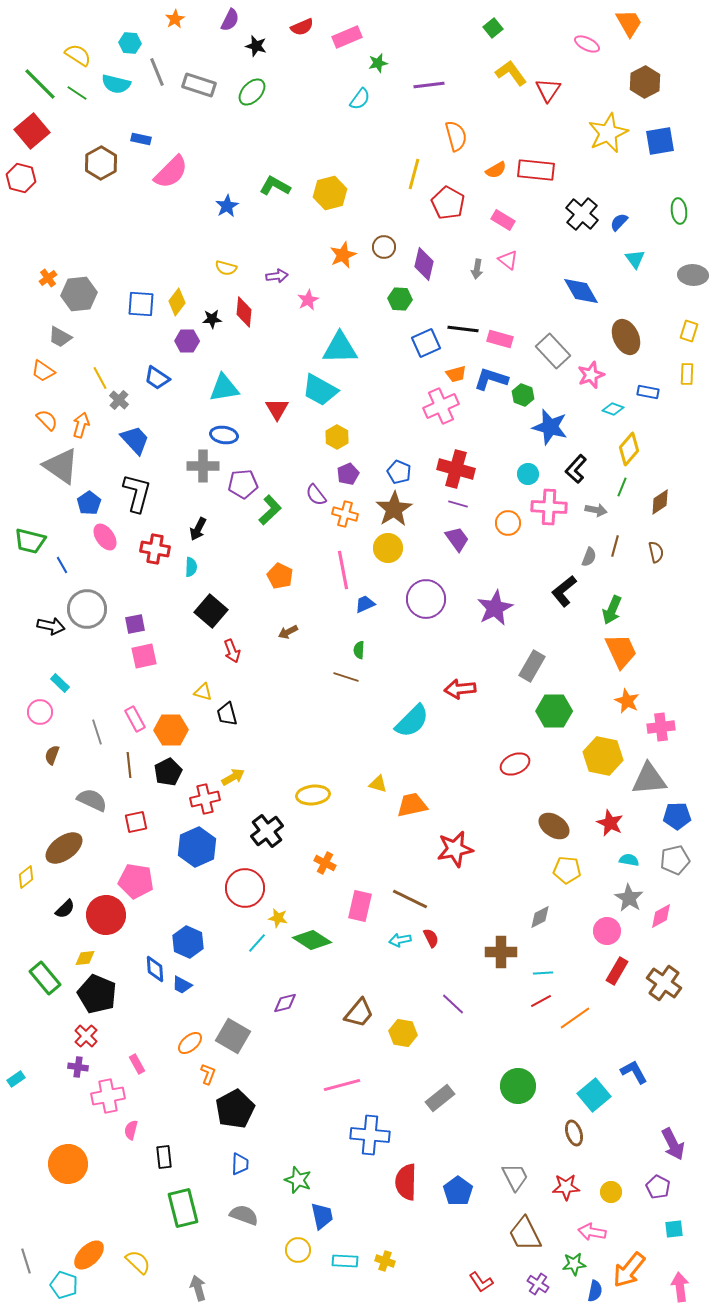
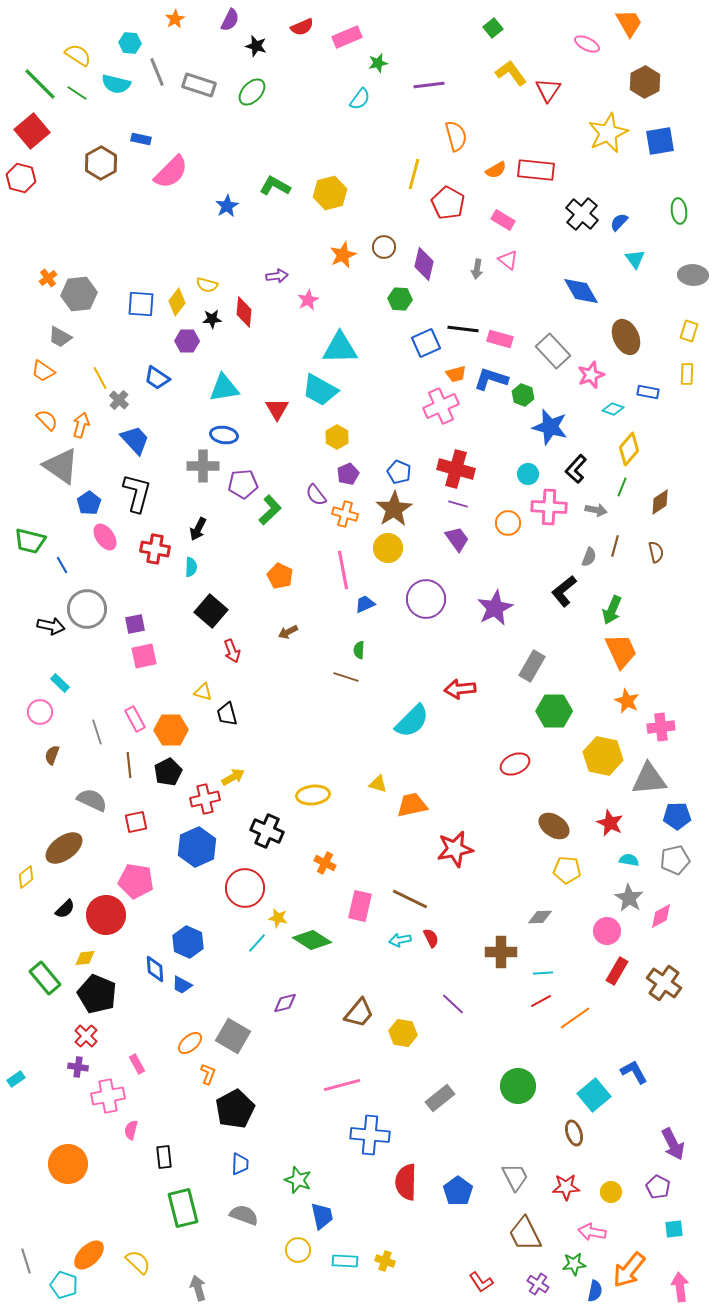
yellow semicircle at (226, 268): moved 19 px left, 17 px down
black cross at (267, 831): rotated 28 degrees counterclockwise
gray diamond at (540, 917): rotated 25 degrees clockwise
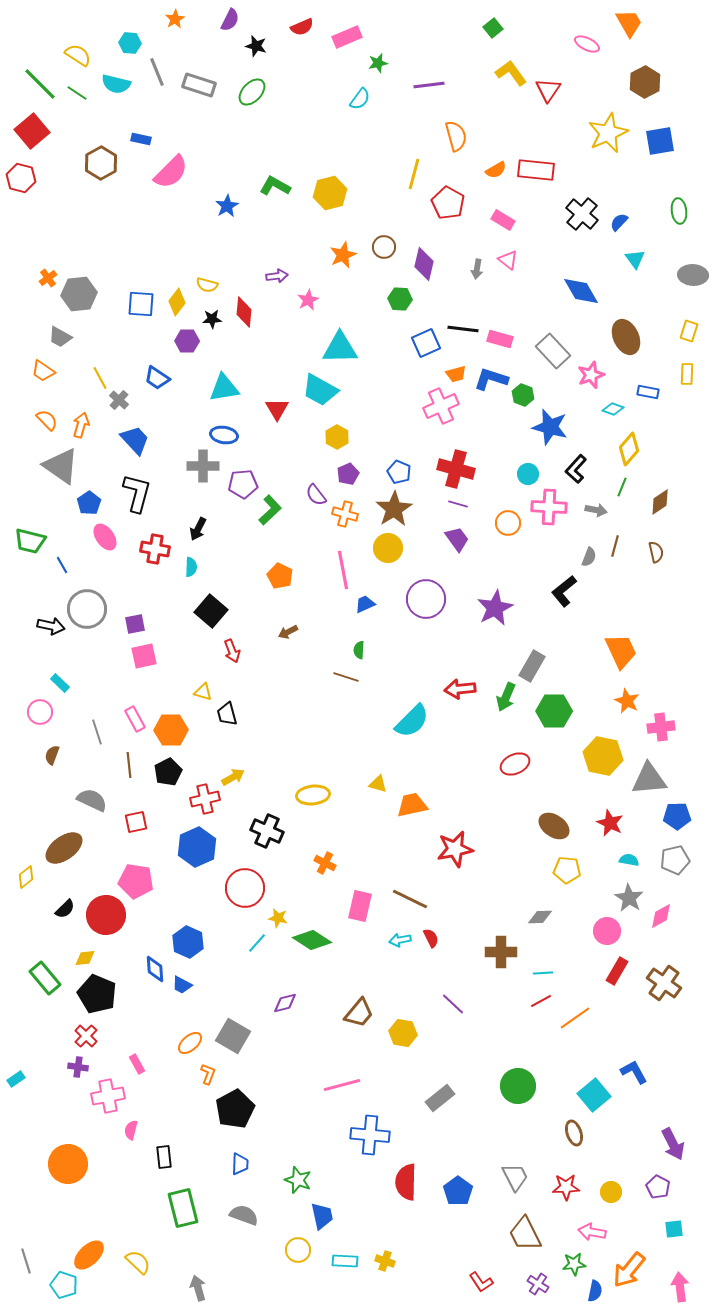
green arrow at (612, 610): moved 106 px left, 87 px down
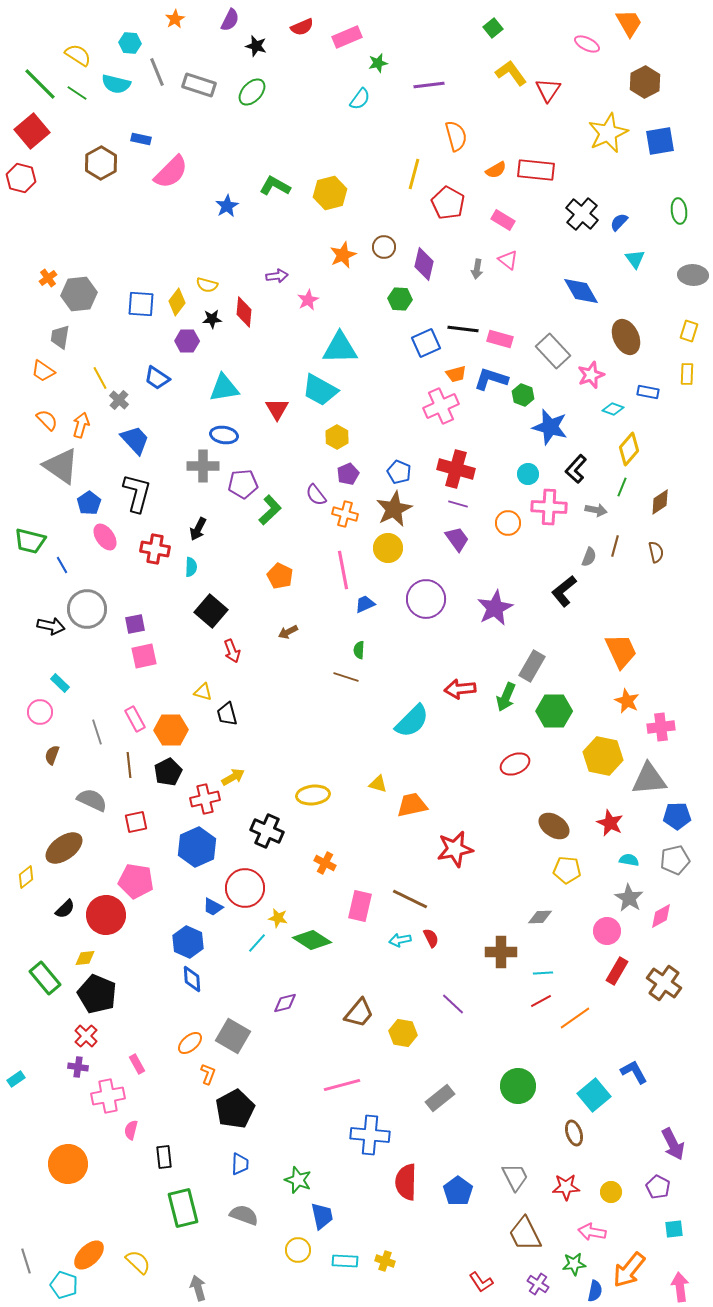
gray trapezoid at (60, 337): rotated 70 degrees clockwise
brown star at (394, 509): rotated 6 degrees clockwise
blue diamond at (155, 969): moved 37 px right, 10 px down
blue trapezoid at (182, 985): moved 31 px right, 78 px up
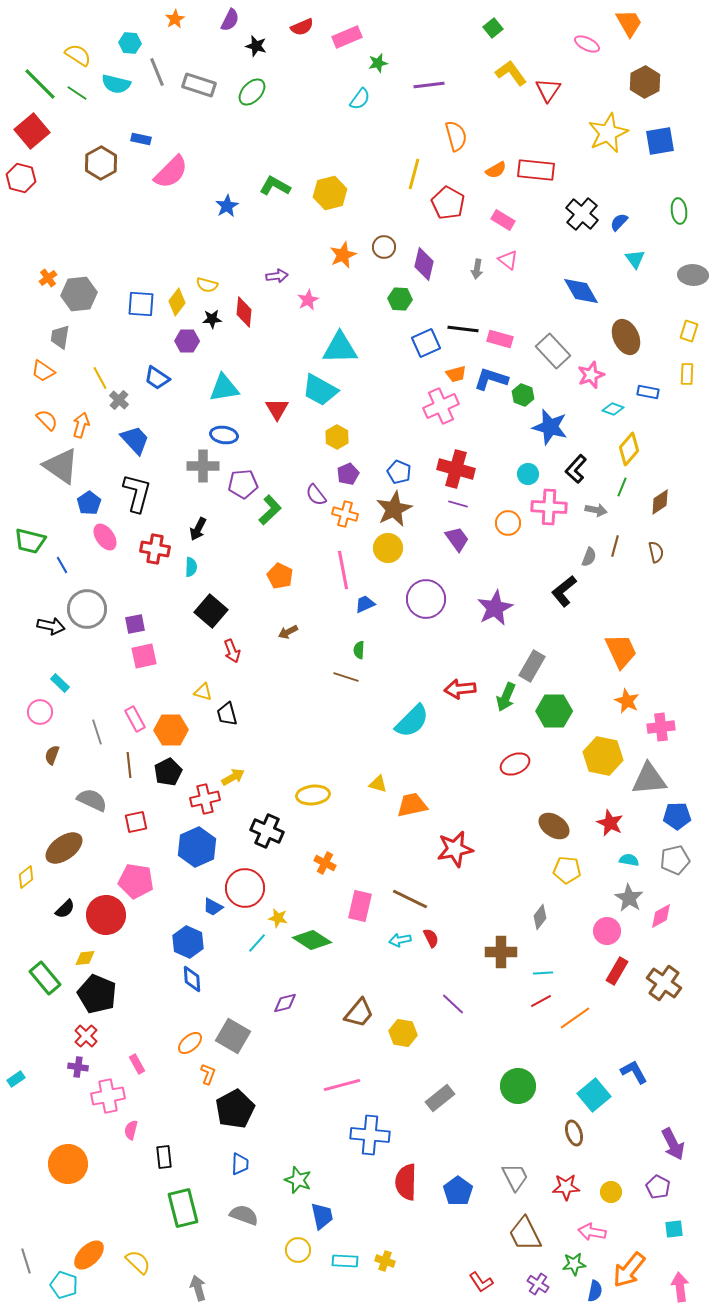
gray diamond at (540, 917): rotated 50 degrees counterclockwise
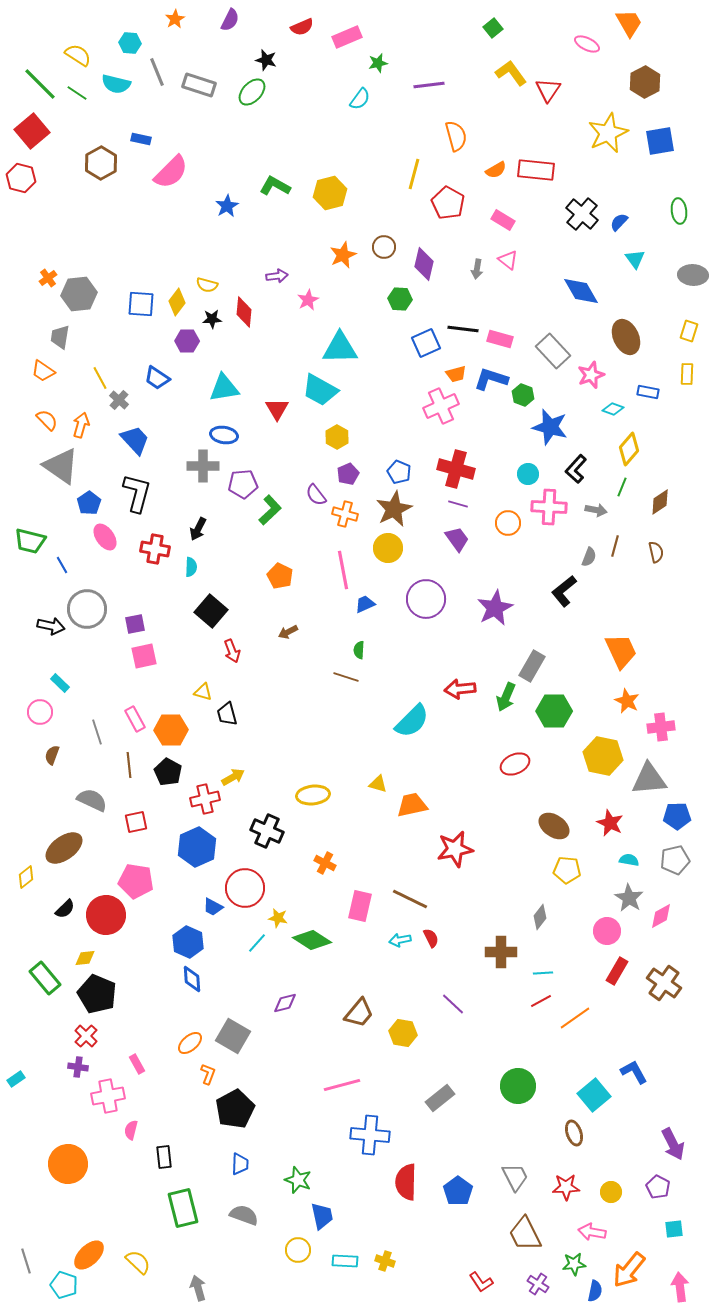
black star at (256, 46): moved 10 px right, 14 px down
black pentagon at (168, 772): rotated 16 degrees counterclockwise
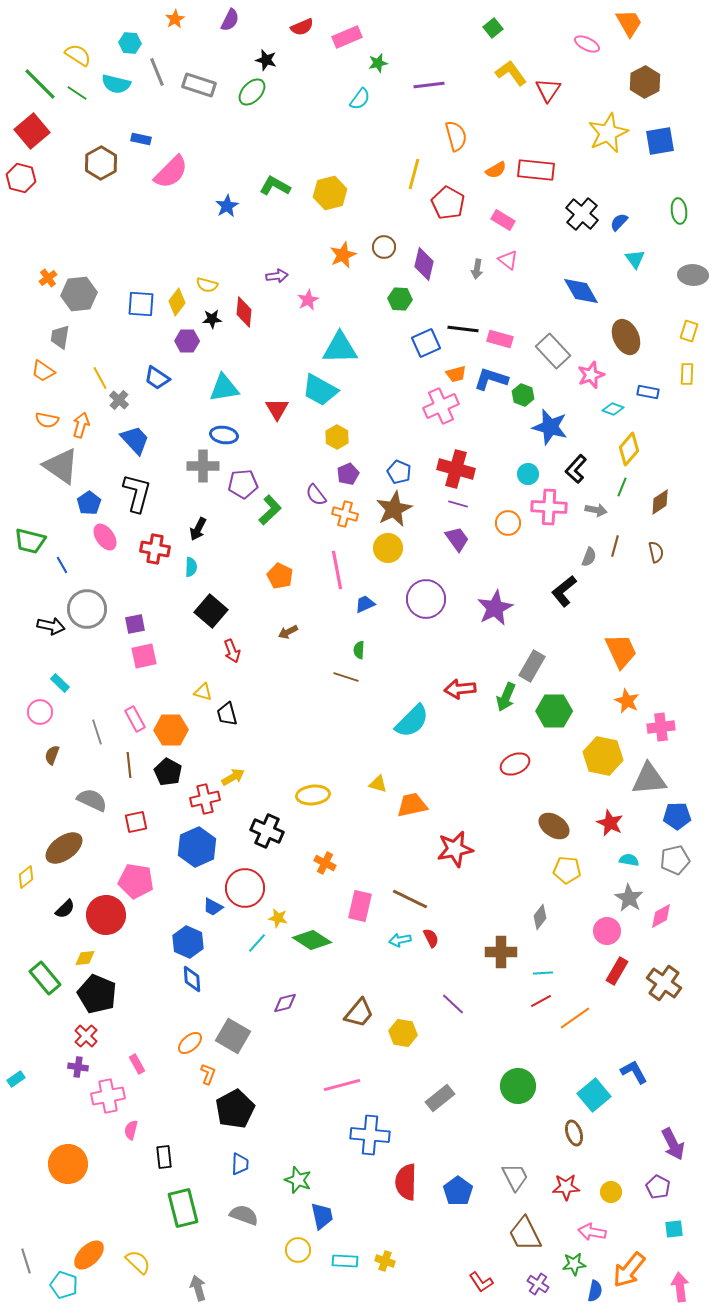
orange semicircle at (47, 420): rotated 145 degrees clockwise
pink line at (343, 570): moved 6 px left
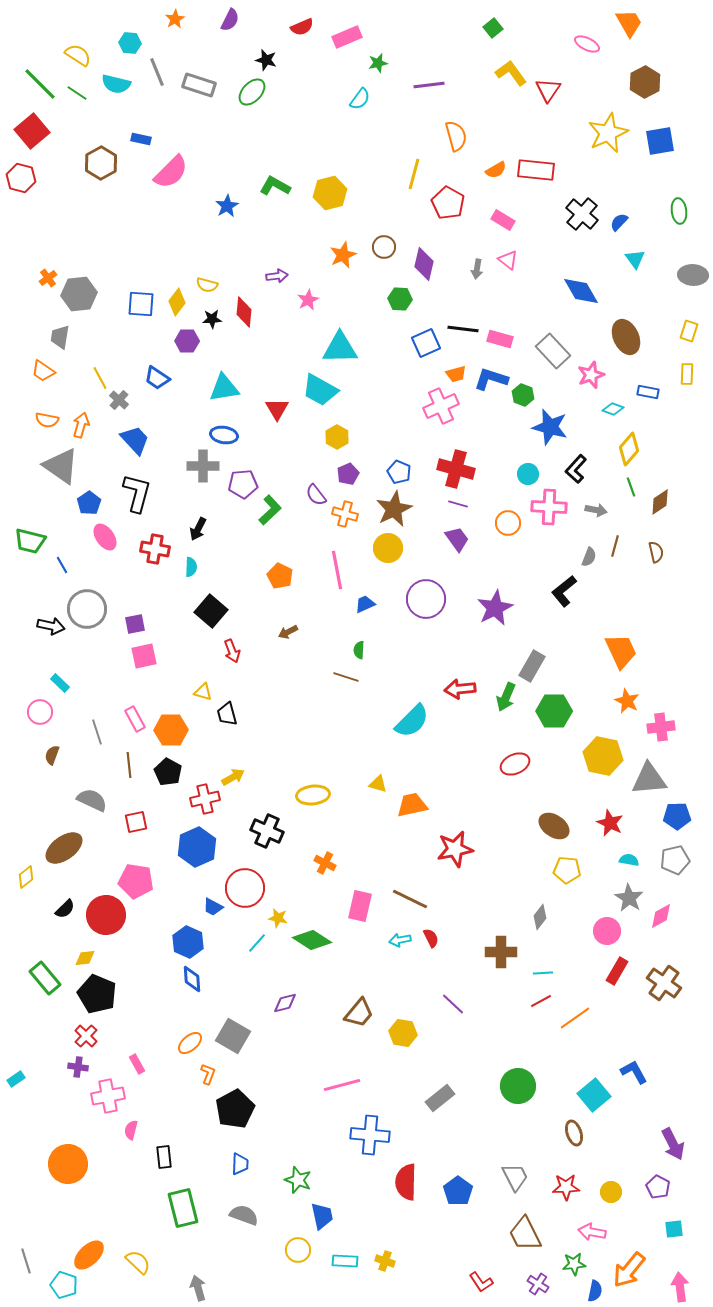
green line at (622, 487): moved 9 px right; rotated 42 degrees counterclockwise
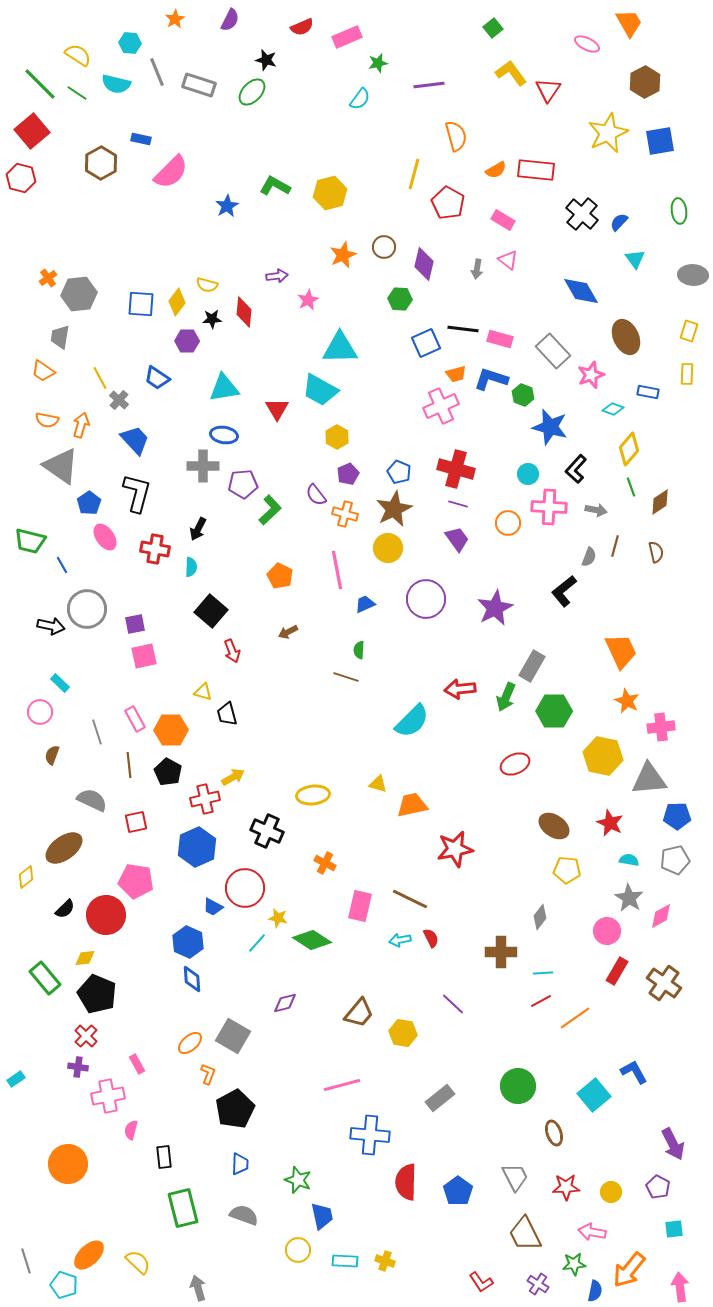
brown ellipse at (574, 1133): moved 20 px left
